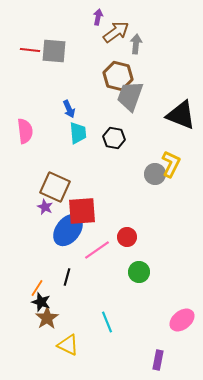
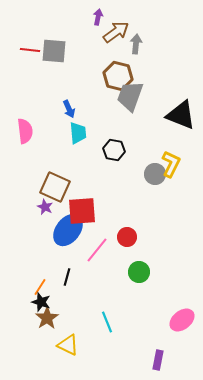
black hexagon: moved 12 px down
pink line: rotated 16 degrees counterclockwise
orange line: moved 3 px right, 1 px up
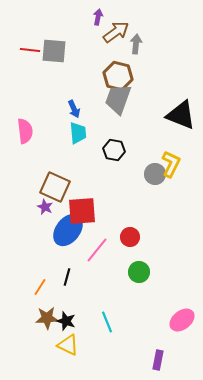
gray trapezoid: moved 12 px left, 3 px down
blue arrow: moved 5 px right
red circle: moved 3 px right
black star: moved 25 px right, 19 px down
brown star: rotated 30 degrees clockwise
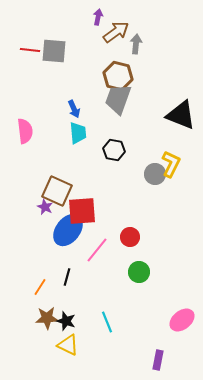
brown square: moved 2 px right, 4 px down
